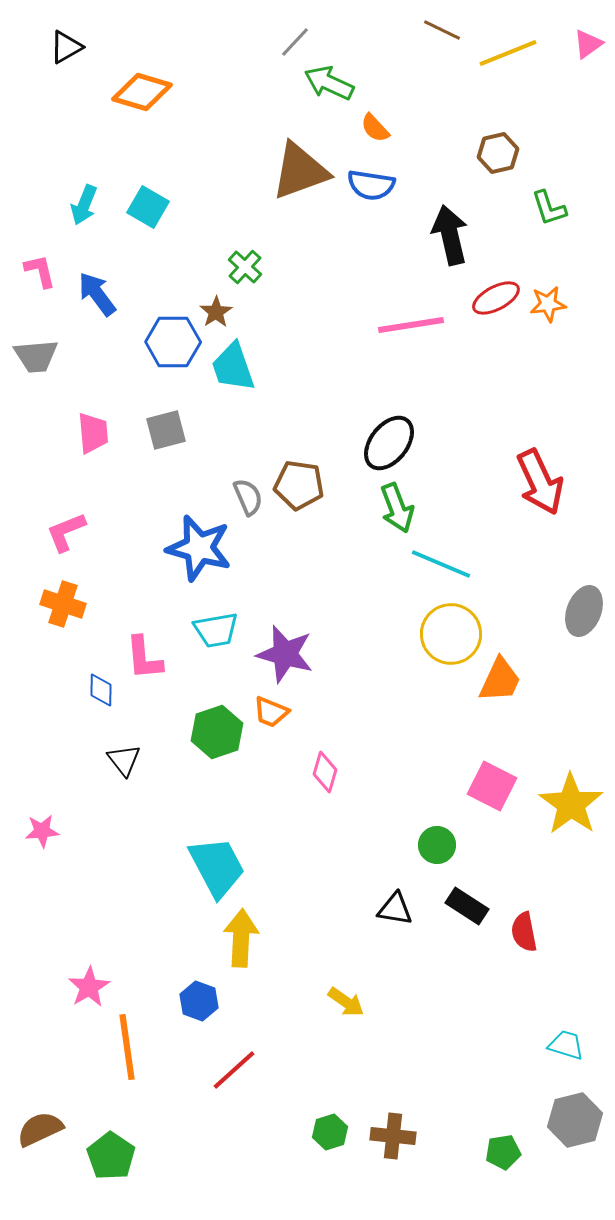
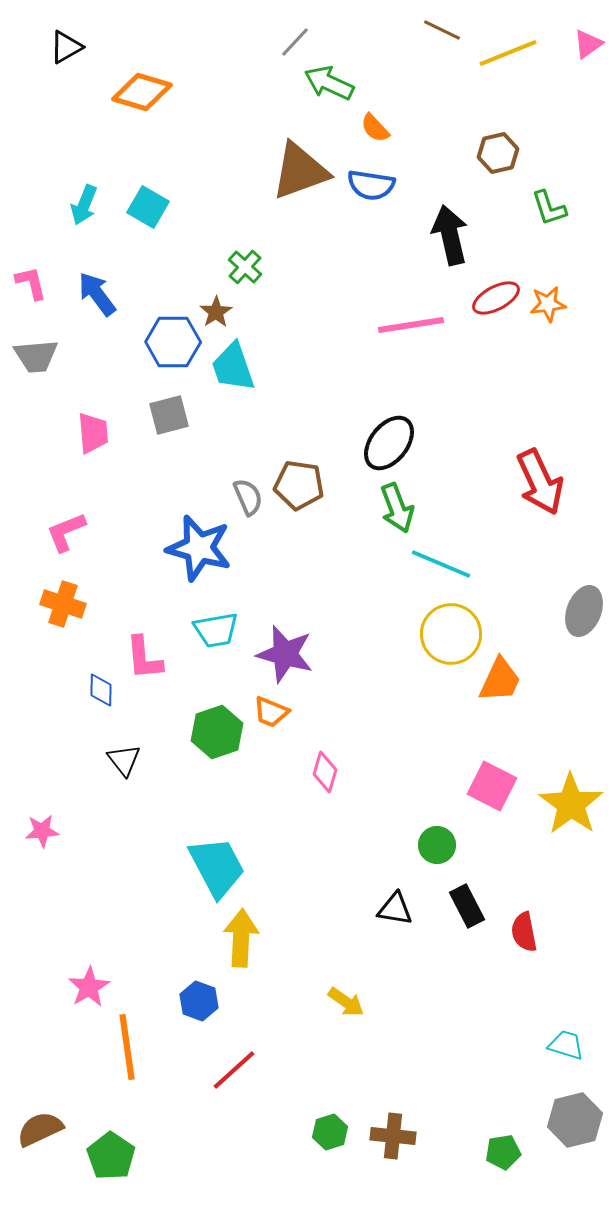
pink L-shape at (40, 271): moved 9 px left, 12 px down
gray square at (166, 430): moved 3 px right, 15 px up
black rectangle at (467, 906): rotated 30 degrees clockwise
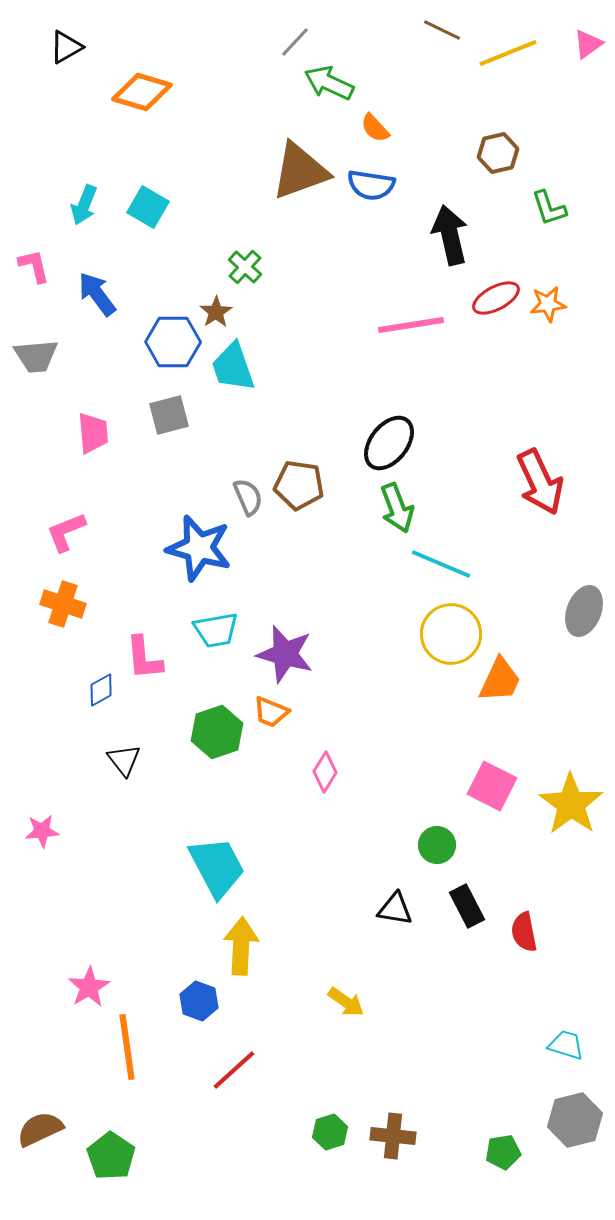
pink L-shape at (31, 283): moved 3 px right, 17 px up
blue diamond at (101, 690): rotated 60 degrees clockwise
pink diamond at (325, 772): rotated 15 degrees clockwise
yellow arrow at (241, 938): moved 8 px down
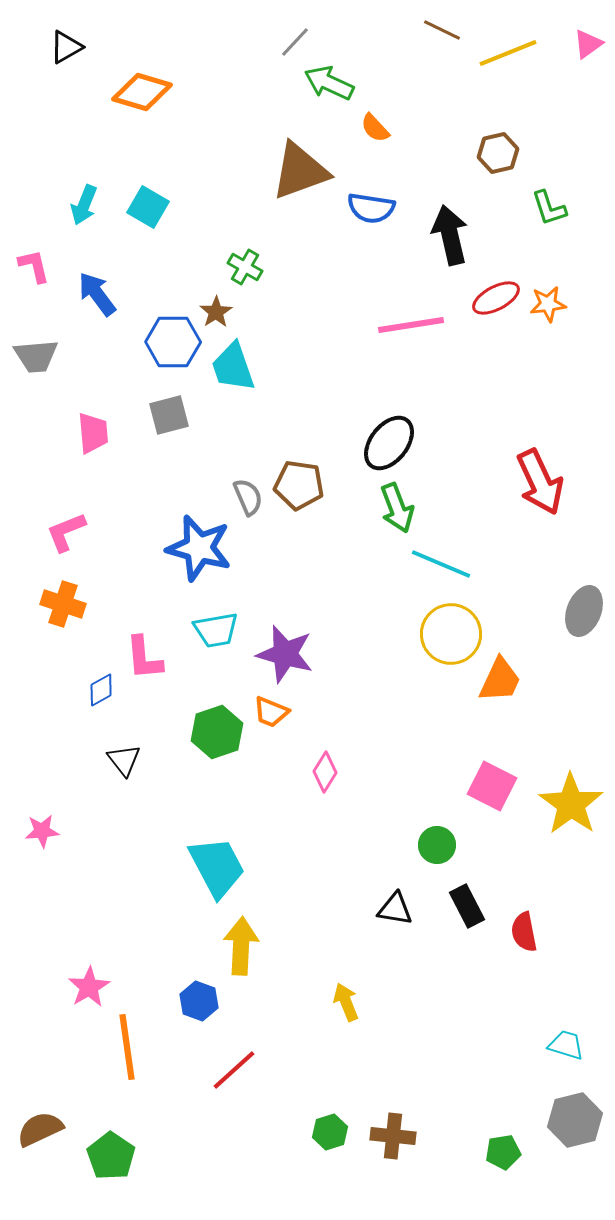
blue semicircle at (371, 185): moved 23 px down
green cross at (245, 267): rotated 12 degrees counterclockwise
yellow arrow at (346, 1002): rotated 147 degrees counterclockwise
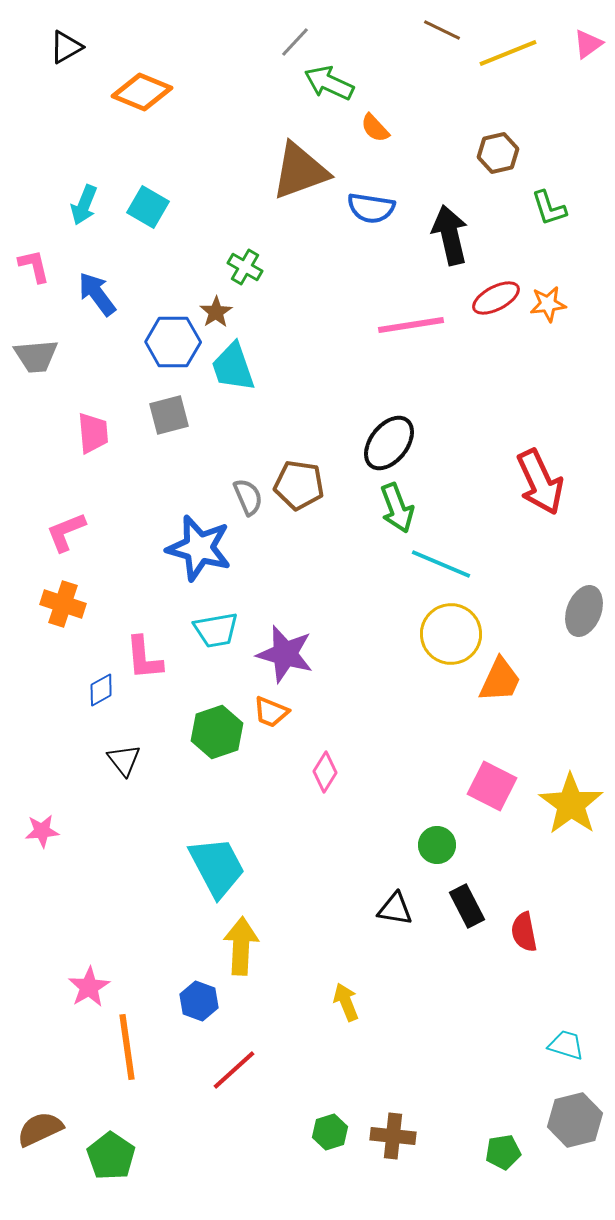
orange diamond at (142, 92): rotated 6 degrees clockwise
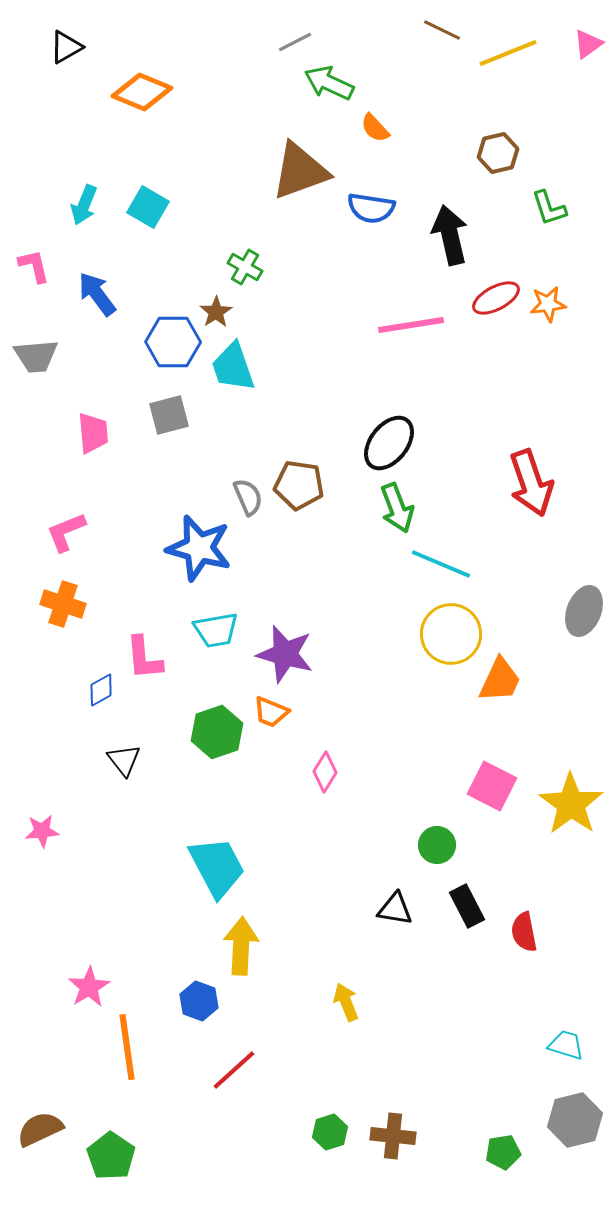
gray line at (295, 42): rotated 20 degrees clockwise
red arrow at (540, 482): moved 9 px left, 1 px down; rotated 6 degrees clockwise
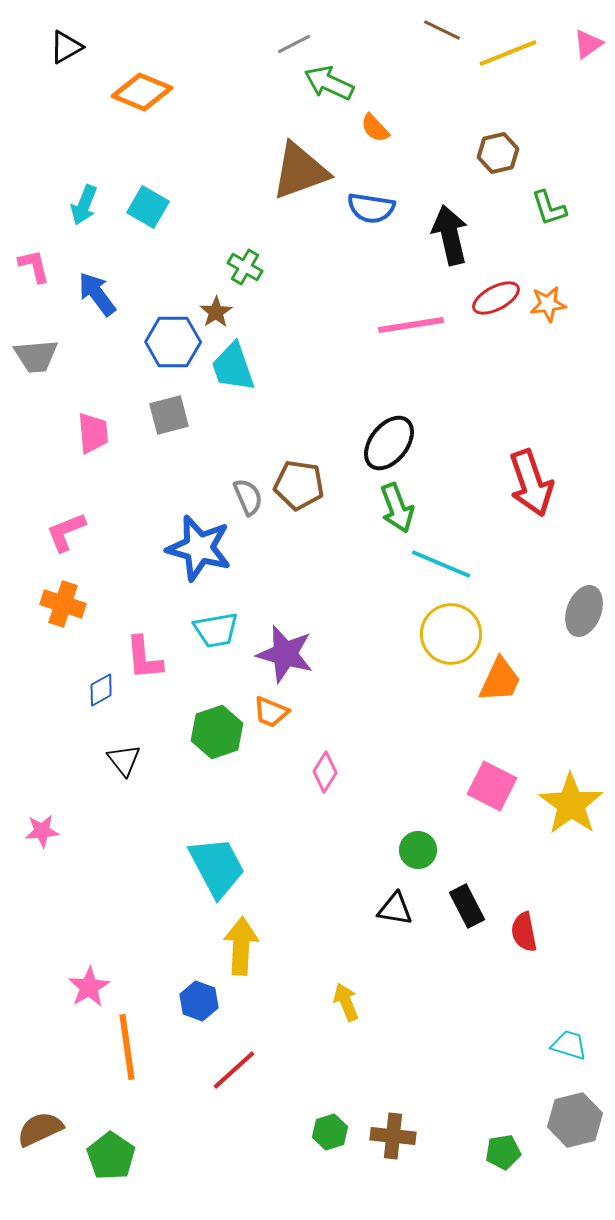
gray line at (295, 42): moved 1 px left, 2 px down
green circle at (437, 845): moved 19 px left, 5 px down
cyan trapezoid at (566, 1045): moved 3 px right
